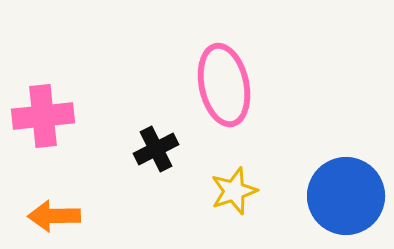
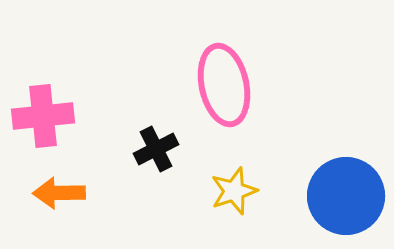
orange arrow: moved 5 px right, 23 px up
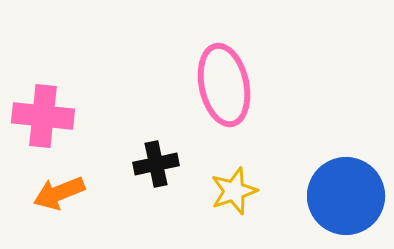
pink cross: rotated 12 degrees clockwise
black cross: moved 15 px down; rotated 15 degrees clockwise
orange arrow: rotated 21 degrees counterclockwise
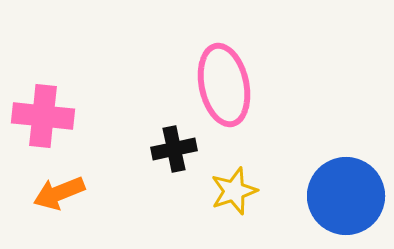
black cross: moved 18 px right, 15 px up
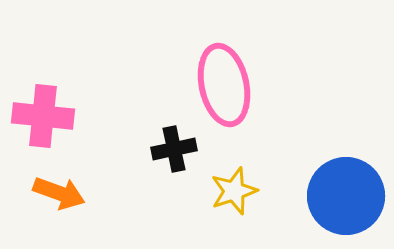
orange arrow: rotated 138 degrees counterclockwise
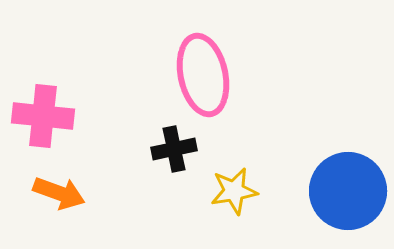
pink ellipse: moved 21 px left, 10 px up
yellow star: rotated 9 degrees clockwise
blue circle: moved 2 px right, 5 px up
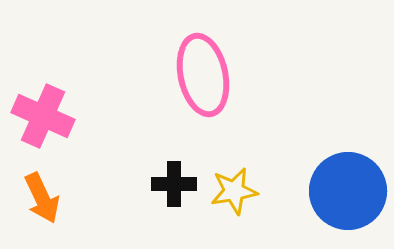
pink cross: rotated 18 degrees clockwise
black cross: moved 35 px down; rotated 12 degrees clockwise
orange arrow: moved 17 px left, 5 px down; rotated 45 degrees clockwise
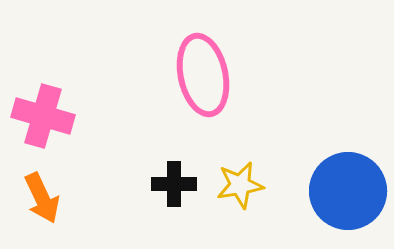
pink cross: rotated 8 degrees counterclockwise
yellow star: moved 6 px right, 6 px up
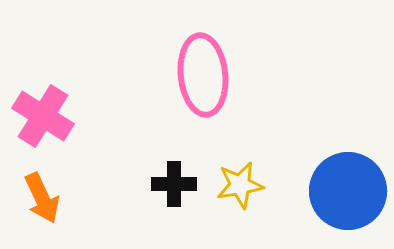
pink ellipse: rotated 6 degrees clockwise
pink cross: rotated 16 degrees clockwise
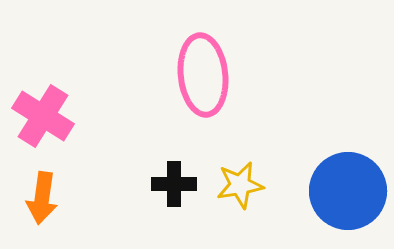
orange arrow: rotated 33 degrees clockwise
